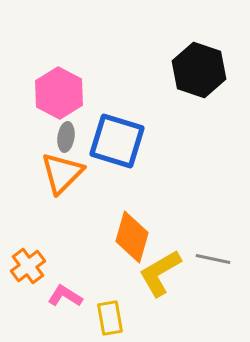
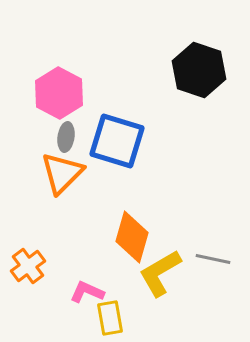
pink L-shape: moved 22 px right, 4 px up; rotated 8 degrees counterclockwise
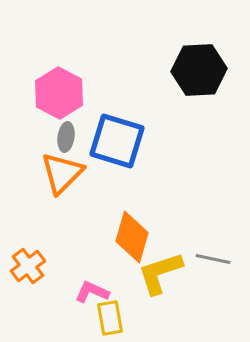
black hexagon: rotated 22 degrees counterclockwise
yellow L-shape: rotated 12 degrees clockwise
pink L-shape: moved 5 px right
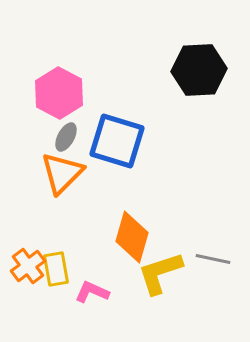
gray ellipse: rotated 20 degrees clockwise
yellow rectangle: moved 54 px left, 49 px up
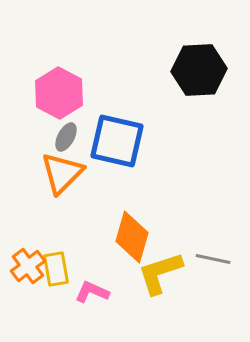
blue square: rotated 4 degrees counterclockwise
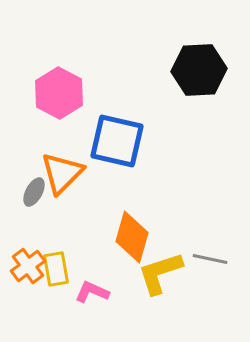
gray ellipse: moved 32 px left, 55 px down
gray line: moved 3 px left
